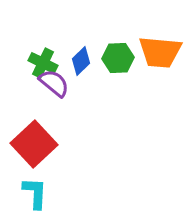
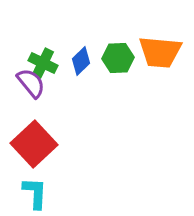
purple semicircle: moved 23 px left; rotated 12 degrees clockwise
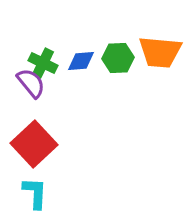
blue diamond: rotated 40 degrees clockwise
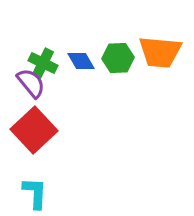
blue diamond: rotated 64 degrees clockwise
red square: moved 14 px up
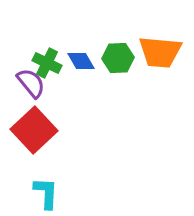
green cross: moved 4 px right
cyan L-shape: moved 11 px right
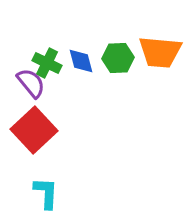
blue diamond: rotated 16 degrees clockwise
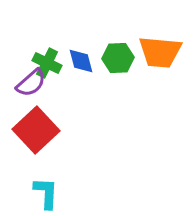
purple semicircle: rotated 88 degrees clockwise
red square: moved 2 px right
